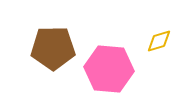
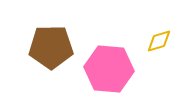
brown pentagon: moved 2 px left, 1 px up
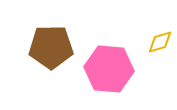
yellow diamond: moved 1 px right, 1 px down
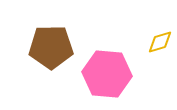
pink hexagon: moved 2 px left, 5 px down
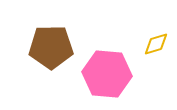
yellow diamond: moved 4 px left, 2 px down
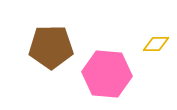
yellow diamond: rotated 16 degrees clockwise
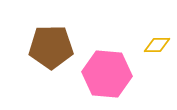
yellow diamond: moved 1 px right, 1 px down
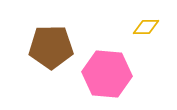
yellow diamond: moved 11 px left, 18 px up
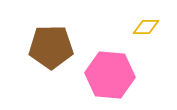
pink hexagon: moved 3 px right, 1 px down
